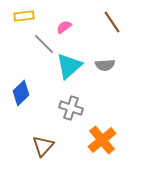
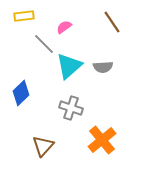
gray semicircle: moved 2 px left, 2 px down
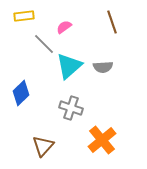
brown line: rotated 15 degrees clockwise
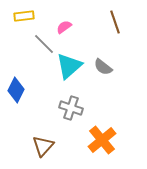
brown line: moved 3 px right
gray semicircle: rotated 42 degrees clockwise
blue diamond: moved 5 px left, 3 px up; rotated 20 degrees counterclockwise
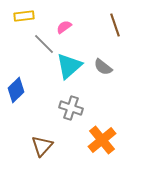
brown line: moved 3 px down
blue diamond: rotated 20 degrees clockwise
brown triangle: moved 1 px left
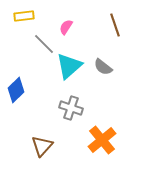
pink semicircle: moved 2 px right; rotated 21 degrees counterclockwise
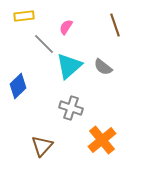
blue diamond: moved 2 px right, 4 px up
